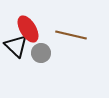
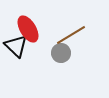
brown line: rotated 44 degrees counterclockwise
gray circle: moved 20 px right
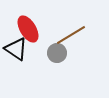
black triangle: moved 3 px down; rotated 10 degrees counterclockwise
gray circle: moved 4 px left
